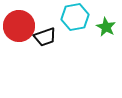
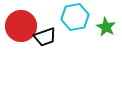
red circle: moved 2 px right
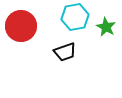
black trapezoid: moved 20 px right, 15 px down
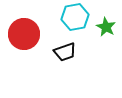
red circle: moved 3 px right, 8 px down
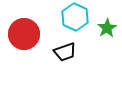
cyan hexagon: rotated 24 degrees counterclockwise
green star: moved 1 px right, 1 px down; rotated 12 degrees clockwise
